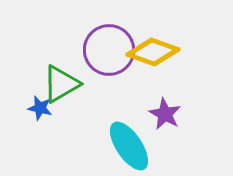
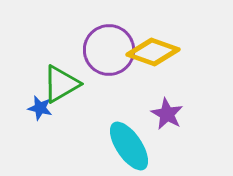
purple star: moved 2 px right
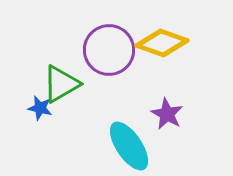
yellow diamond: moved 9 px right, 9 px up
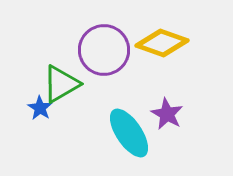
purple circle: moved 5 px left
blue star: rotated 20 degrees clockwise
cyan ellipse: moved 13 px up
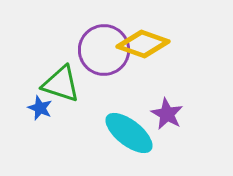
yellow diamond: moved 19 px left, 1 px down
green triangle: rotated 48 degrees clockwise
blue star: rotated 10 degrees counterclockwise
cyan ellipse: rotated 18 degrees counterclockwise
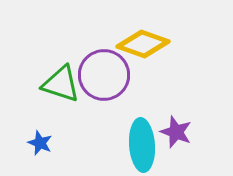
purple circle: moved 25 px down
blue star: moved 35 px down
purple star: moved 9 px right, 18 px down; rotated 8 degrees counterclockwise
cyan ellipse: moved 13 px right, 12 px down; rotated 48 degrees clockwise
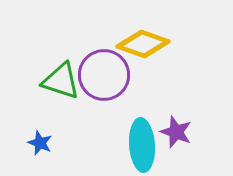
green triangle: moved 3 px up
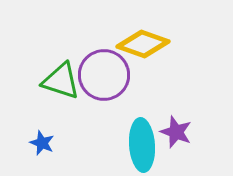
blue star: moved 2 px right
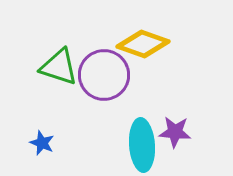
green triangle: moved 2 px left, 14 px up
purple star: moved 1 px left; rotated 16 degrees counterclockwise
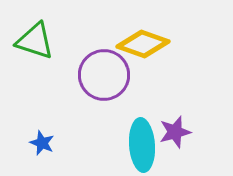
green triangle: moved 24 px left, 26 px up
purple star: rotated 20 degrees counterclockwise
